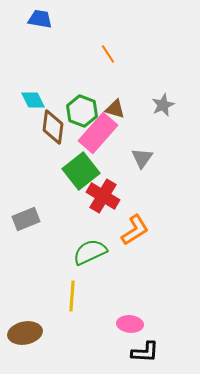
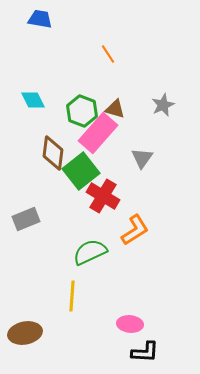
brown diamond: moved 26 px down
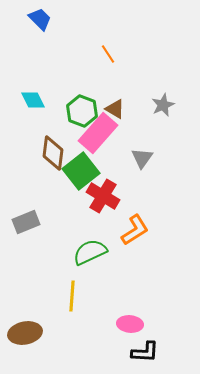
blue trapezoid: rotated 35 degrees clockwise
brown triangle: rotated 15 degrees clockwise
gray rectangle: moved 3 px down
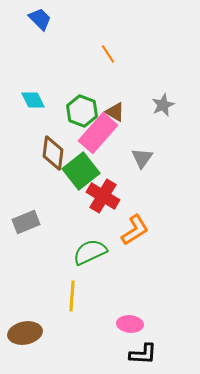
brown triangle: moved 3 px down
black L-shape: moved 2 px left, 2 px down
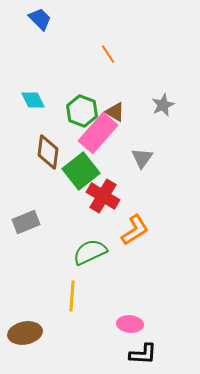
brown diamond: moved 5 px left, 1 px up
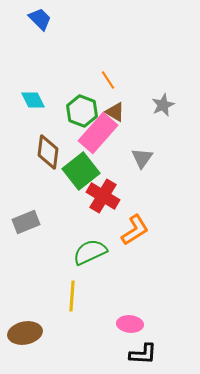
orange line: moved 26 px down
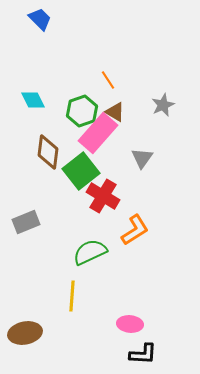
green hexagon: rotated 20 degrees clockwise
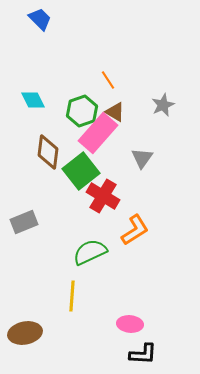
gray rectangle: moved 2 px left
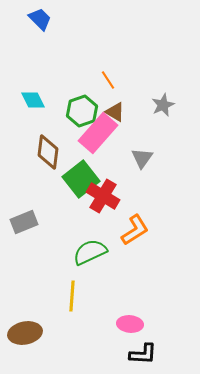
green square: moved 8 px down
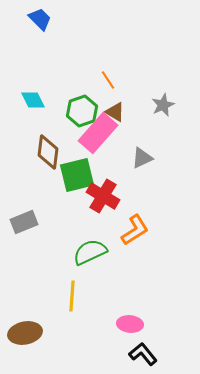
gray triangle: rotated 30 degrees clockwise
green square: moved 4 px left, 4 px up; rotated 24 degrees clockwise
black L-shape: rotated 132 degrees counterclockwise
